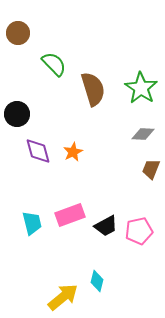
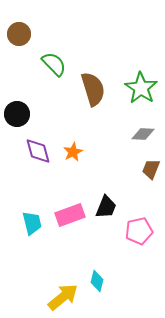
brown circle: moved 1 px right, 1 px down
black trapezoid: moved 19 px up; rotated 40 degrees counterclockwise
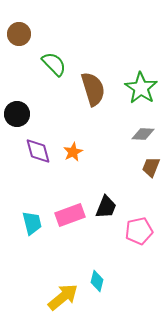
brown trapezoid: moved 2 px up
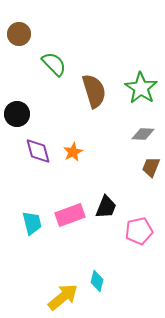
brown semicircle: moved 1 px right, 2 px down
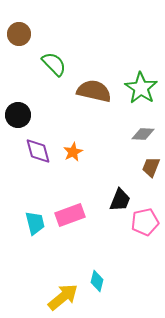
brown semicircle: rotated 60 degrees counterclockwise
black circle: moved 1 px right, 1 px down
black trapezoid: moved 14 px right, 7 px up
cyan trapezoid: moved 3 px right
pink pentagon: moved 6 px right, 9 px up
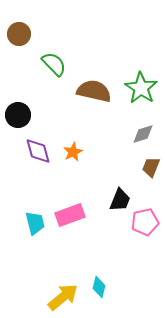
gray diamond: rotated 20 degrees counterclockwise
cyan diamond: moved 2 px right, 6 px down
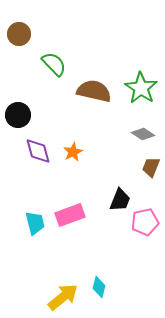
gray diamond: rotated 50 degrees clockwise
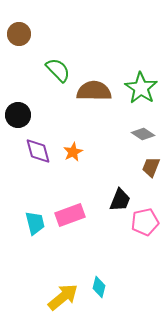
green semicircle: moved 4 px right, 6 px down
brown semicircle: rotated 12 degrees counterclockwise
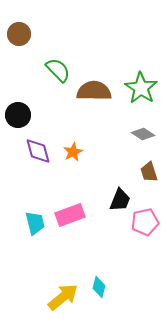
brown trapezoid: moved 2 px left, 5 px down; rotated 40 degrees counterclockwise
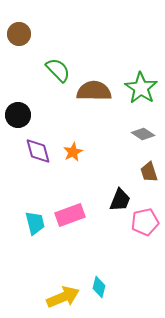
yellow arrow: rotated 16 degrees clockwise
